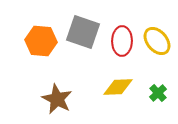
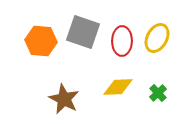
yellow ellipse: moved 3 px up; rotated 68 degrees clockwise
brown star: moved 7 px right
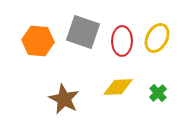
orange hexagon: moved 3 px left
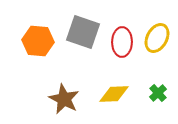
red ellipse: moved 1 px down
yellow diamond: moved 4 px left, 7 px down
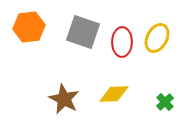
orange hexagon: moved 9 px left, 14 px up; rotated 12 degrees counterclockwise
green cross: moved 7 px right, 9 px down
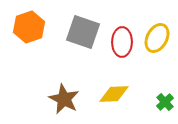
orange hexagon: rotated 12 degrees counterclockwise
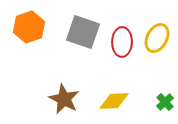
yellow diamond: moved 7 px down
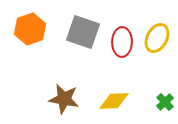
orange hexagon: moved 1 px right, 2 px down
brown star: rotated 16 degrees counterclockwise
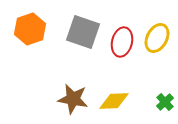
red ellipse: rotated 12 degrees clockwise
brown star: moved 9 px right
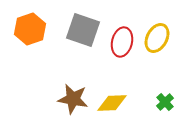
gray square: moved 2 px up
yellow diamond: moved 2 px left, 2 px down
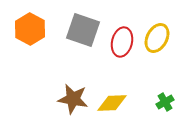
orange hexagon: rotated 12 degrees counterclockwise
green cross: rotated 12 degrees clockwise
